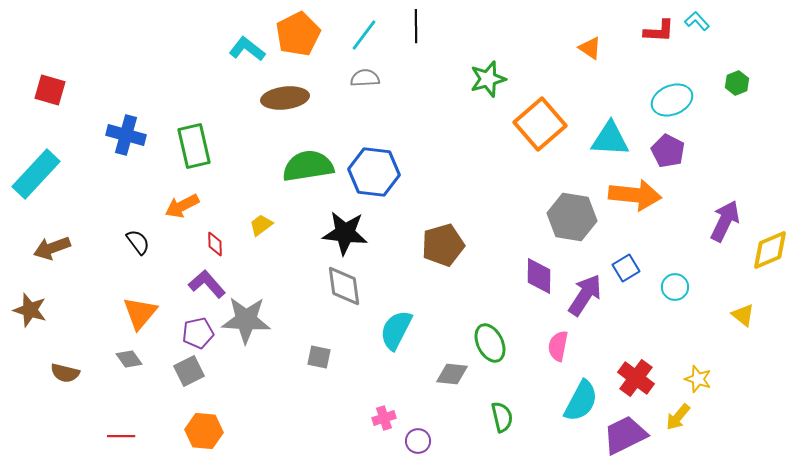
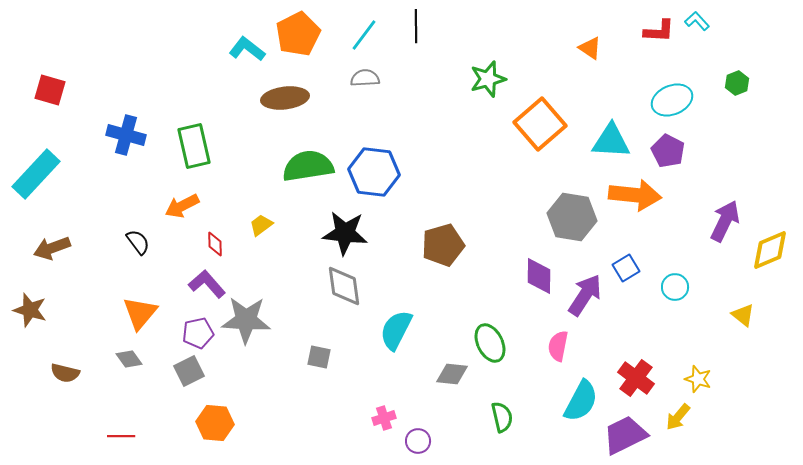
cyan triangle at (610, 139): moved 1 px right, 2 px down
orange hexagon at (204, 431): moved 11 px right, 8 px up
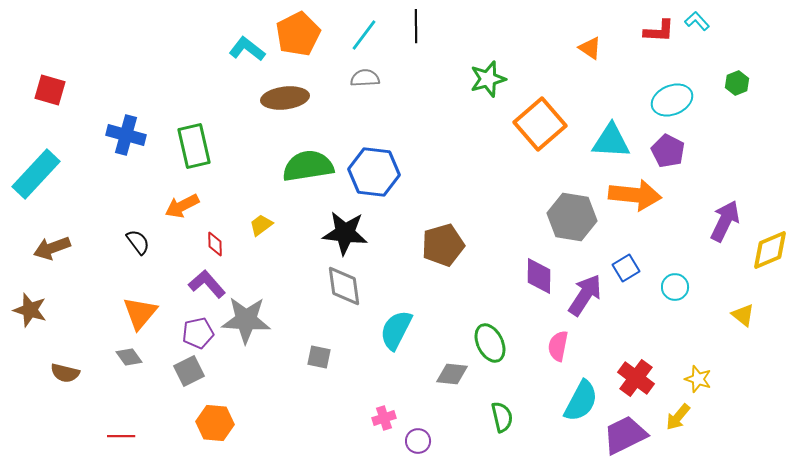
gray diamond at (129, 359): moved 2 px up
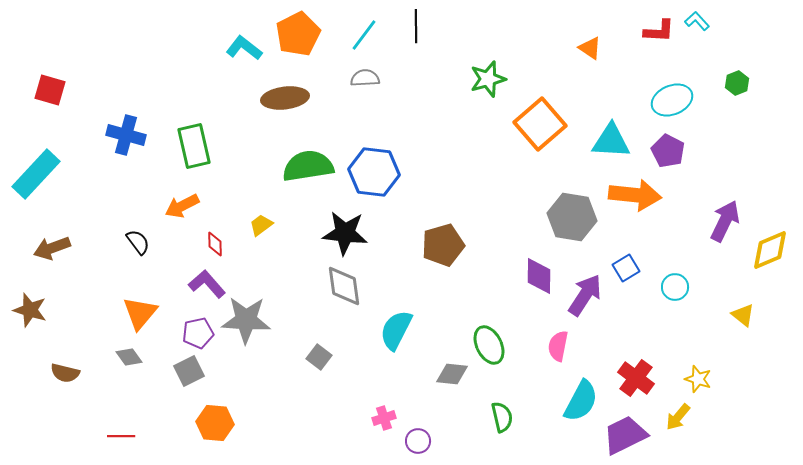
cyan L-shape at (247, 49): moved 3 px left, 1 px up
green ellipse at (490, 343): moved 1 px left, 2 px down
gray square at (319, 357): rotated 25 degrees clockwise
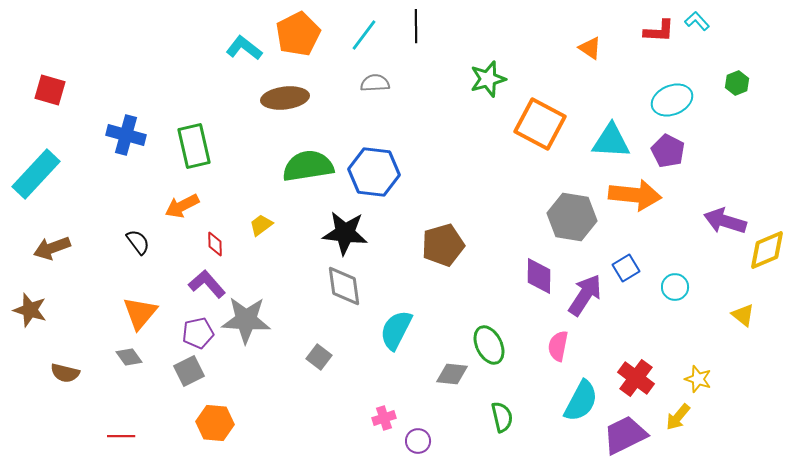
gray semicircle at (365, 78): moved 10 px right, 5 px down
orange square at (540, 124): rotated 21 degrees counterclockwise
purple arrow at (725, 221): rotated 99 degrees counterclockwise
yellow diamond at (770, 250): moved 3 px left
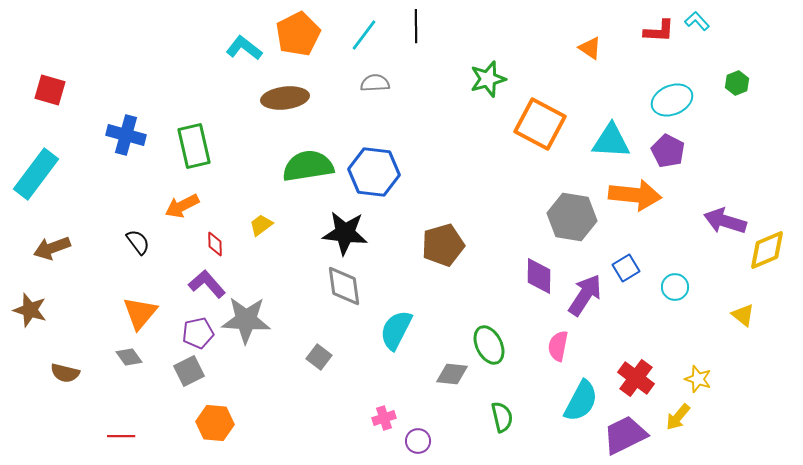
cyan rectangle at (36, 174): rotated 6 degrees counterclockwise
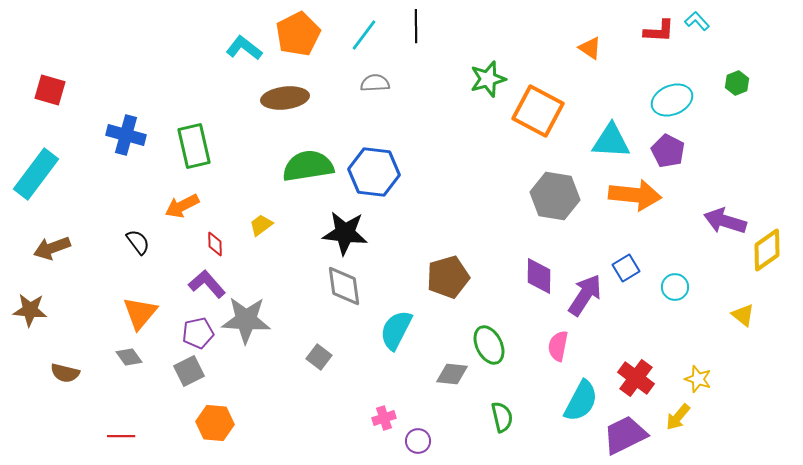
orange square at (540, 124): moved 2 px left, 13 px up
gray hexagon at (572, 217): moved 17 px left, 21 px up
brown pentagon at (443, 245): moved 5 px right, 32 px down
yellow diamond at (767, 250): rotated 12 degrees counterclockwise
brown star at (30, 310): rotated 12 degrees counterclockwise
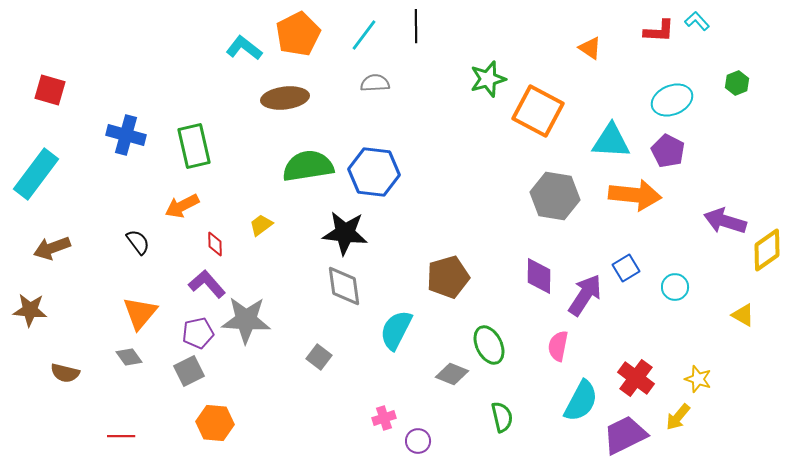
yellow triangle at (743, 315): rotated 10 degrees counterclockwise
gray diamond at (452, 374): rotated 16 degrees clockwise
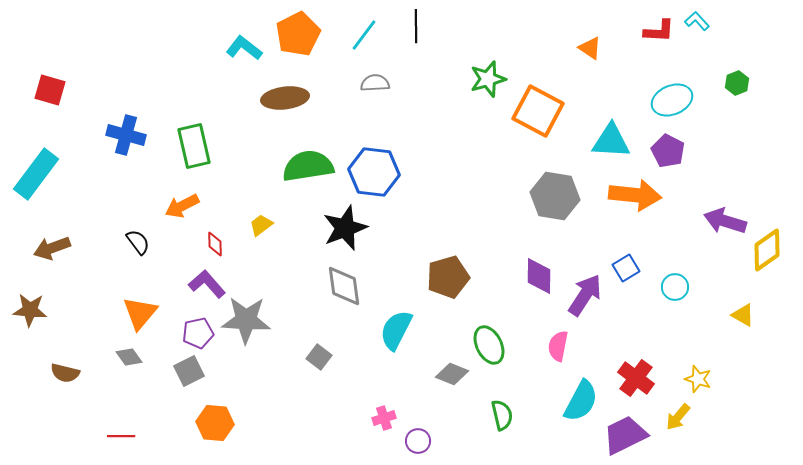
black star at (345, 233): moved 5 px up; rotated 27 degrees counterclockwise
green semicircle at (502, 417): moved 2 px up
